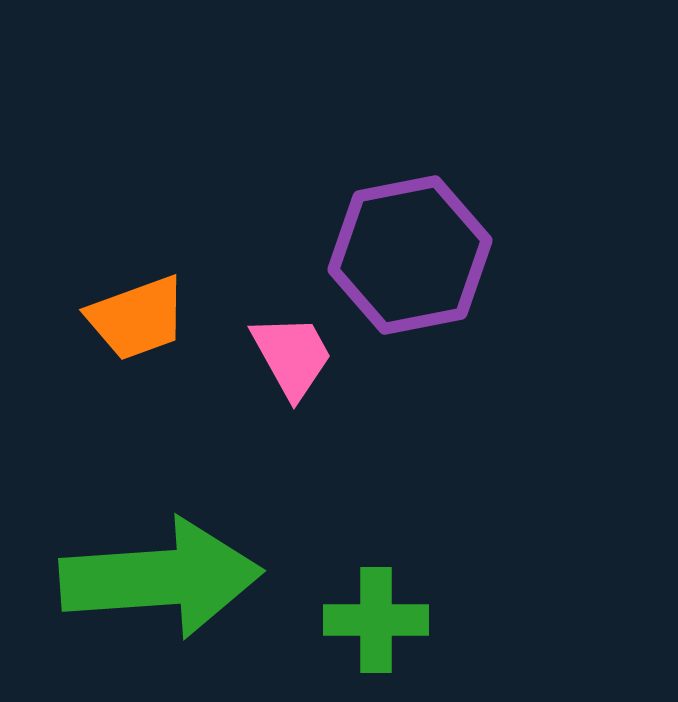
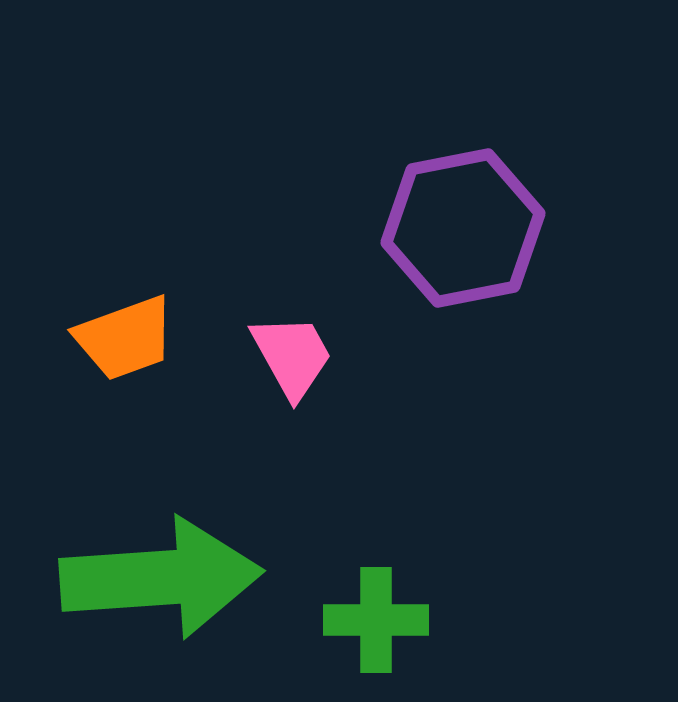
purple hexagon: moved 53 px right, 27 px up
orange trapezoid: moved 12 px left, 20 px down
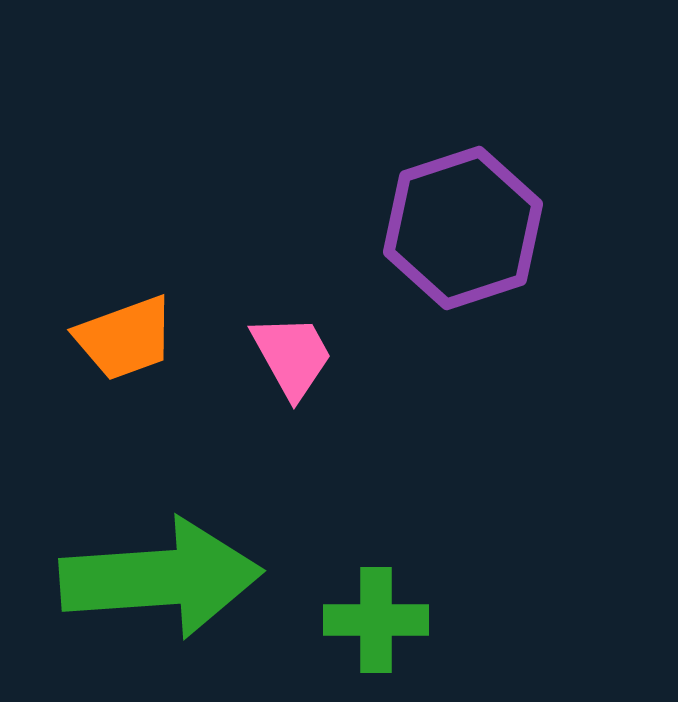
purple hexagon: rotated 7 degrees counterclockwise
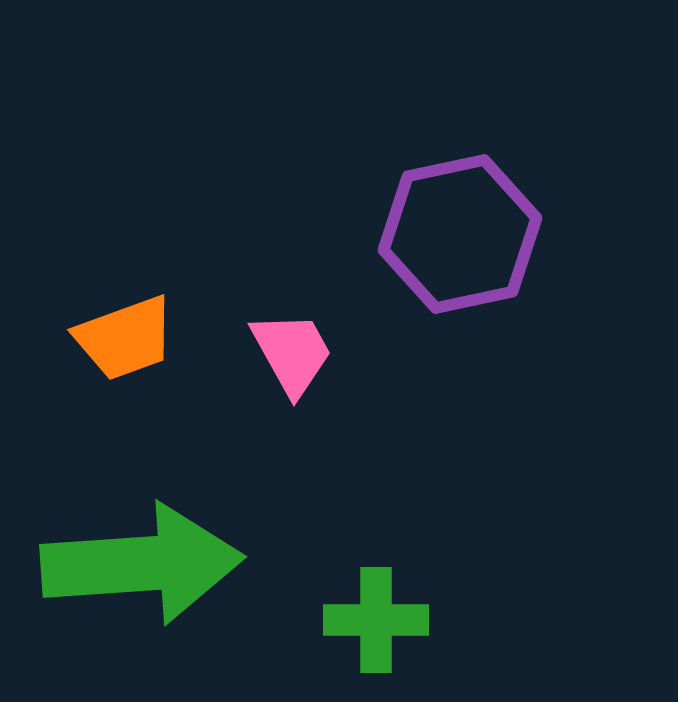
purple hexagon: moved 3 px left, 6 px down; rotated 6 degrees clockwise
pink trapezoid: moved 3 px up
green arrow: moved 19 px left, 14 px up
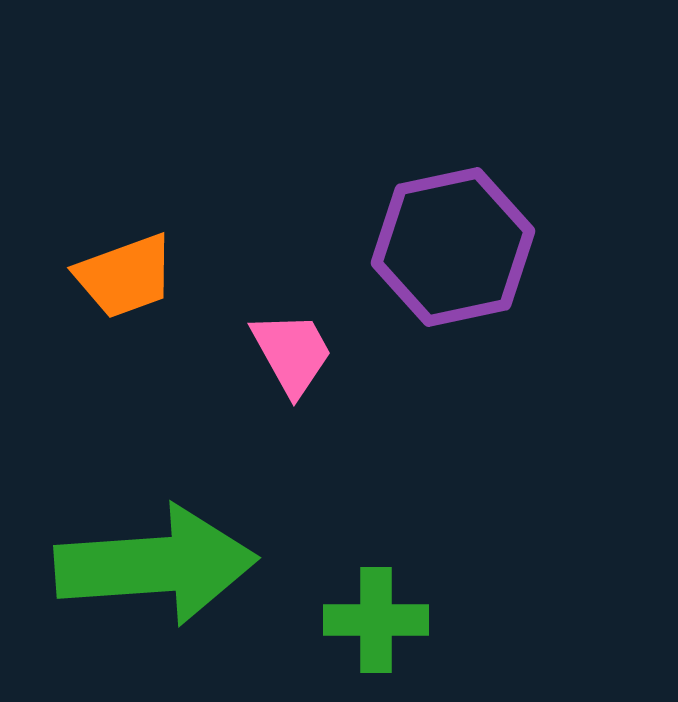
purple hexagon: moved 7 px left, 13 px down
orange trapezoid: moved 62 px up
green arrow: moved 14 px right, 1 px down
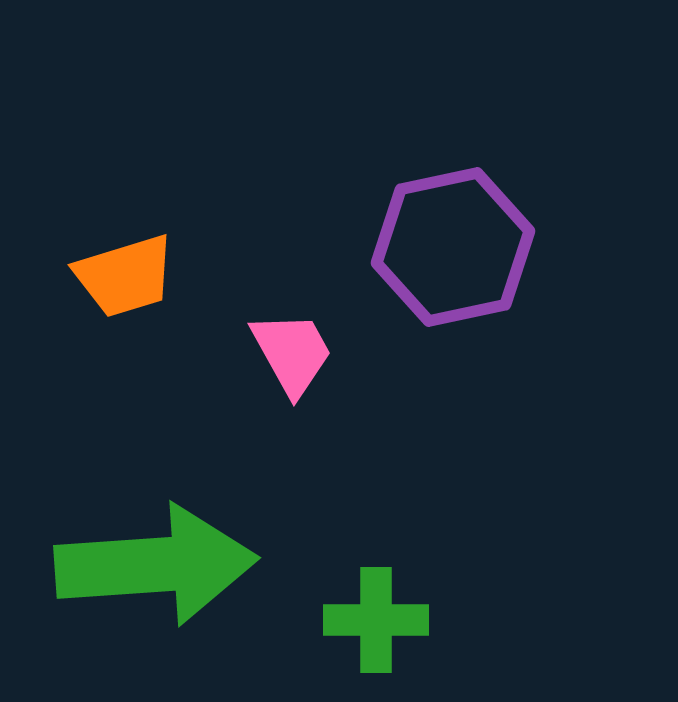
orange trapezoid: rotated 3 degrees clockwise
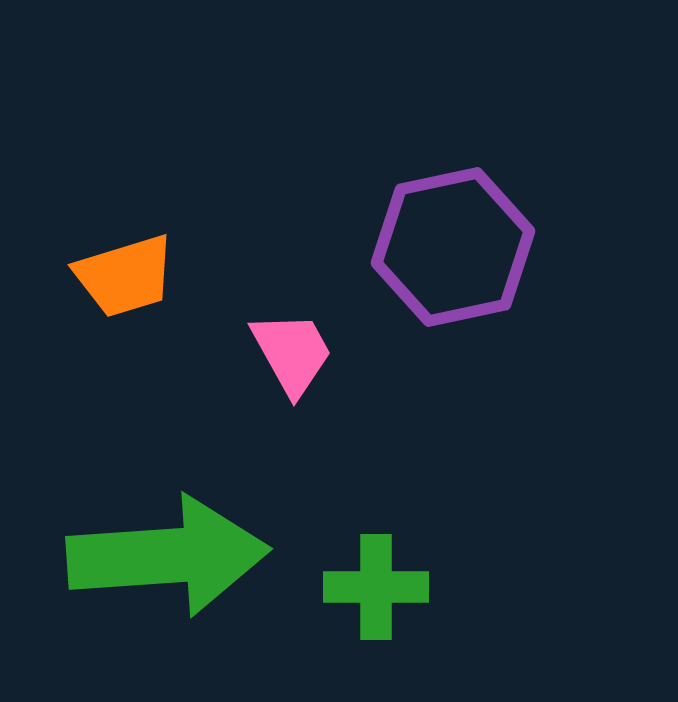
green arrow: moved 12 px right, 9 px up
green cross: moved 33 px up
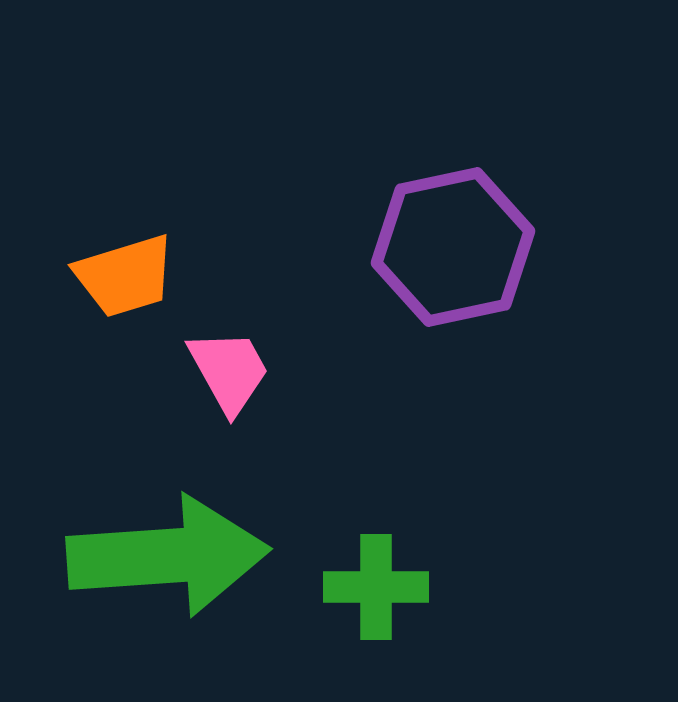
pink trapezoid: moved 63 px left, 18 px down
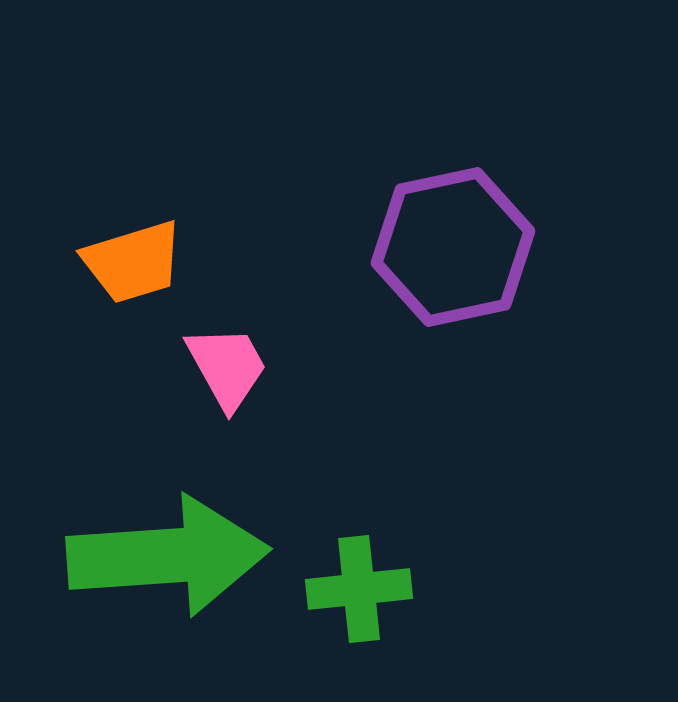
orange trapezoid: moved 8 px right, 14 px up
pink trapezoid: moved 2 px left, 4 px up
green cross: moved 17 px left, 2 px down; rotated 6 degrees counterclockwise
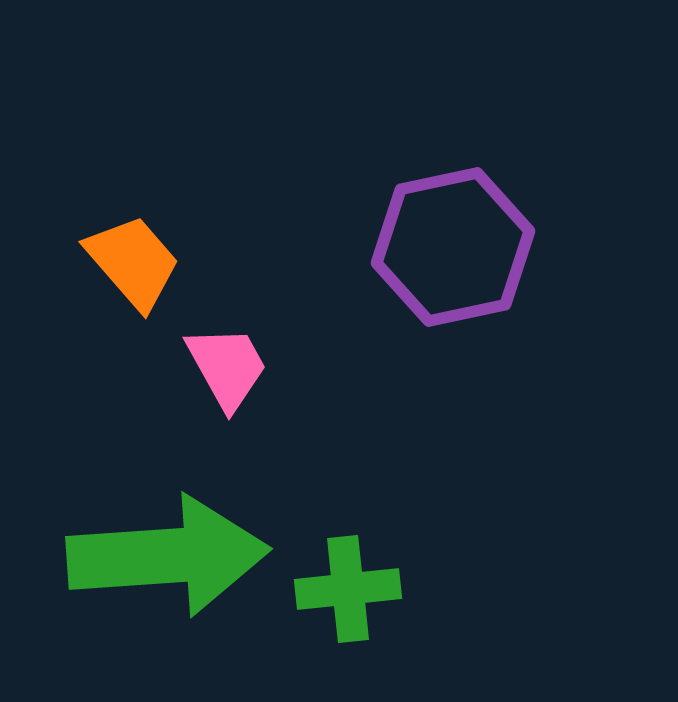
orange trapezoid: rotated 114 degrees counterclockwise
green cross: moved 11 px left
